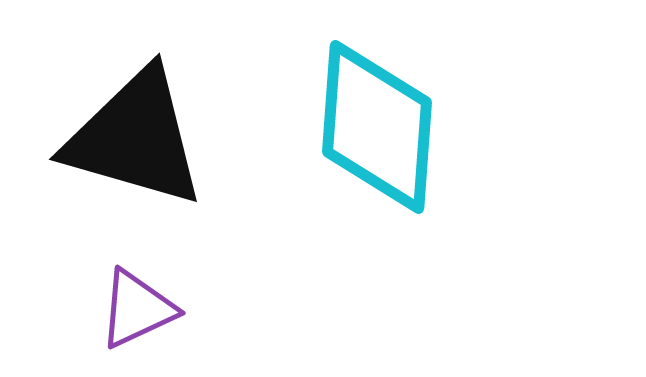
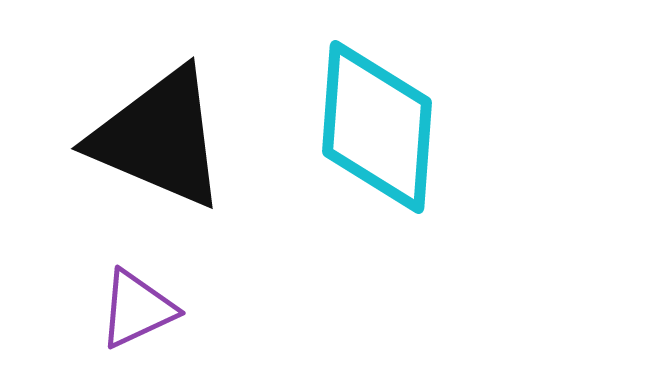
black triangle: moved 24 px right; rotated 7 degrees clockwise
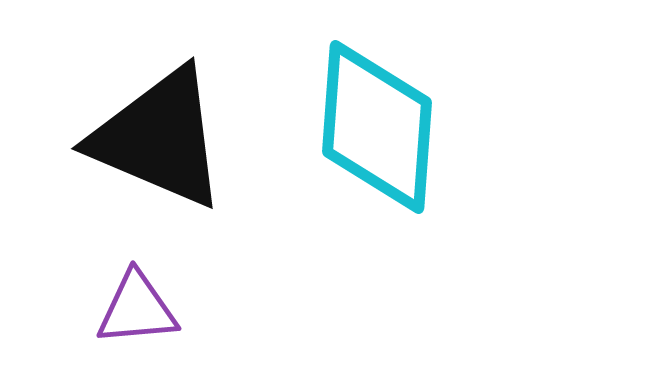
purple triangle: rotated 20 degrees clockwise
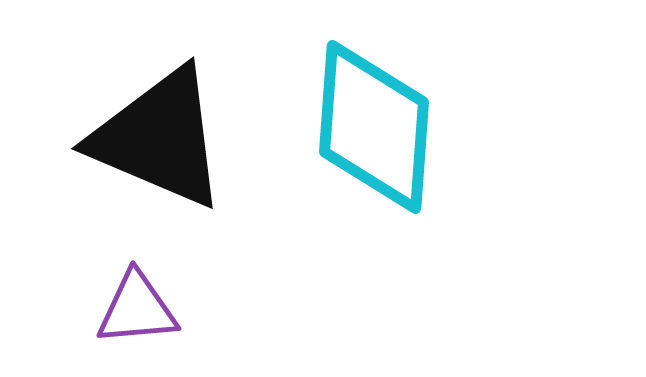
cyan diamond: moved 3 px left
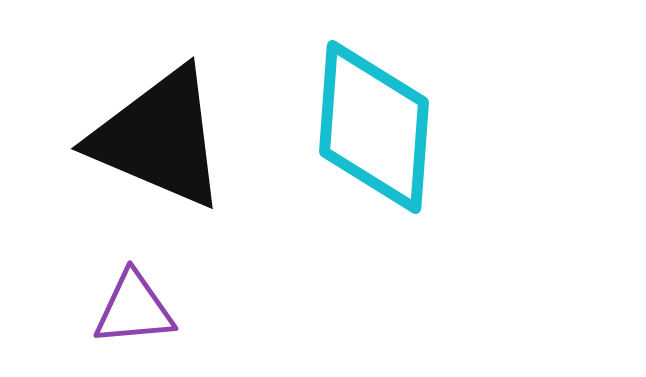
purple triangle: moved 3 px left
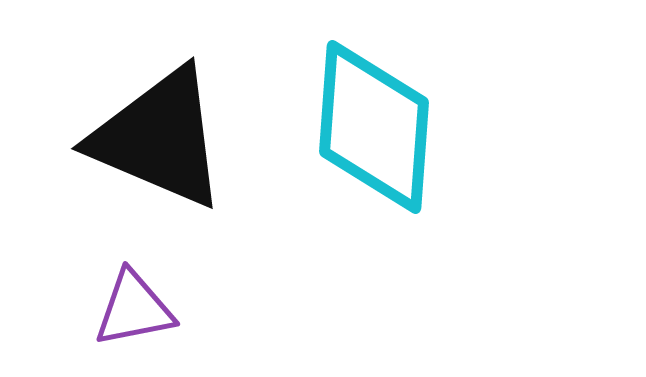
purple triangle: rotated 6 degrees counterclockwise
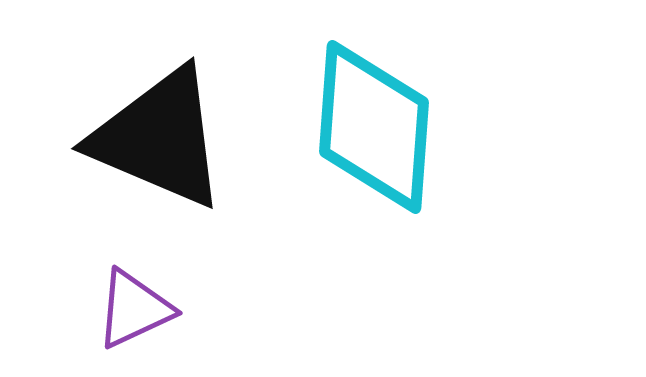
purple triangle: rotated 14 degrees counterclockwise
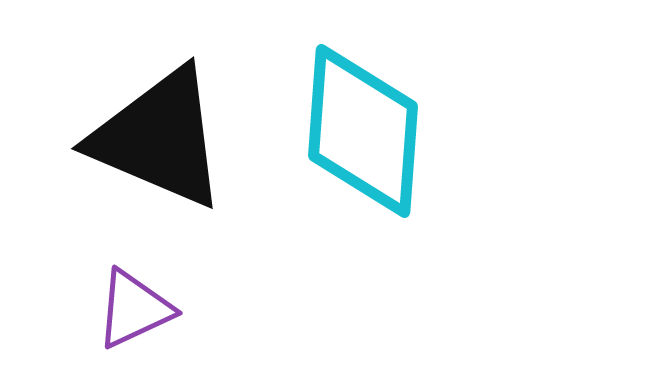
cyan diamond: moved 11 px left, 4 px down
